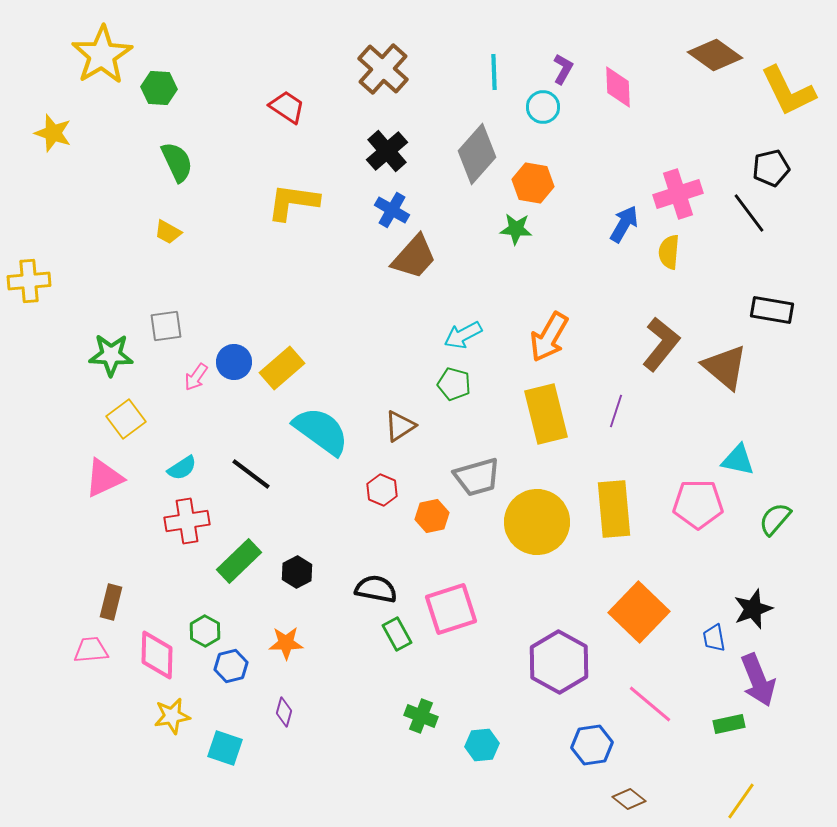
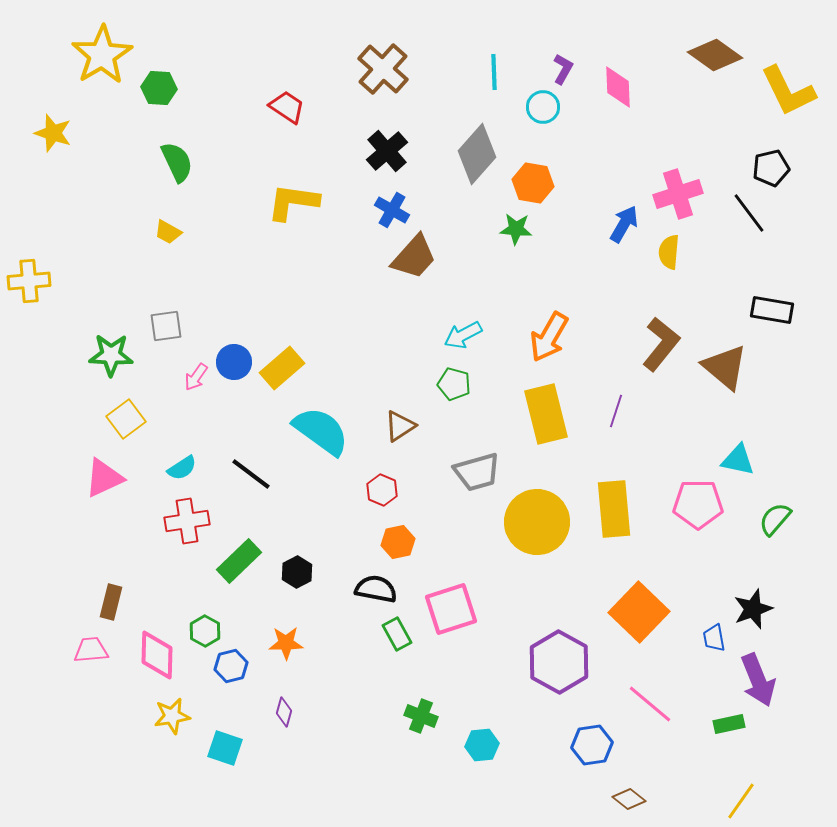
gray trapezoid at (477, 477): moved 5 px up
orange hexagon at (432, 516): moved 34 px left, 26 px down
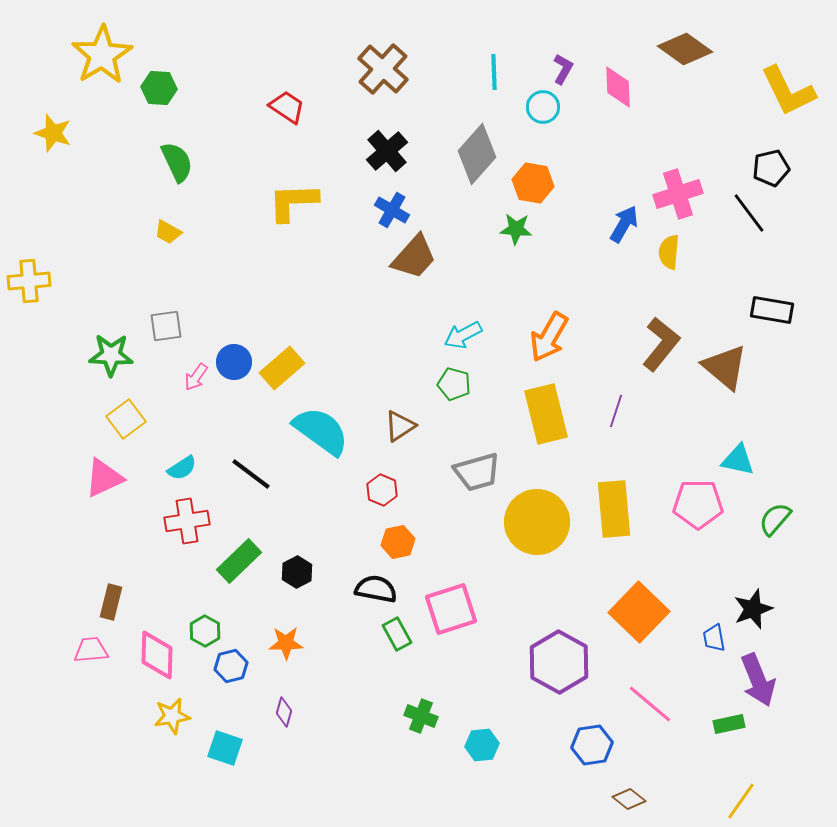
brown diamond at (715, 55): moved 30 px left, 6 px up
yellow L-shape at (293, 202): rotated 10 degrees counterclockwise
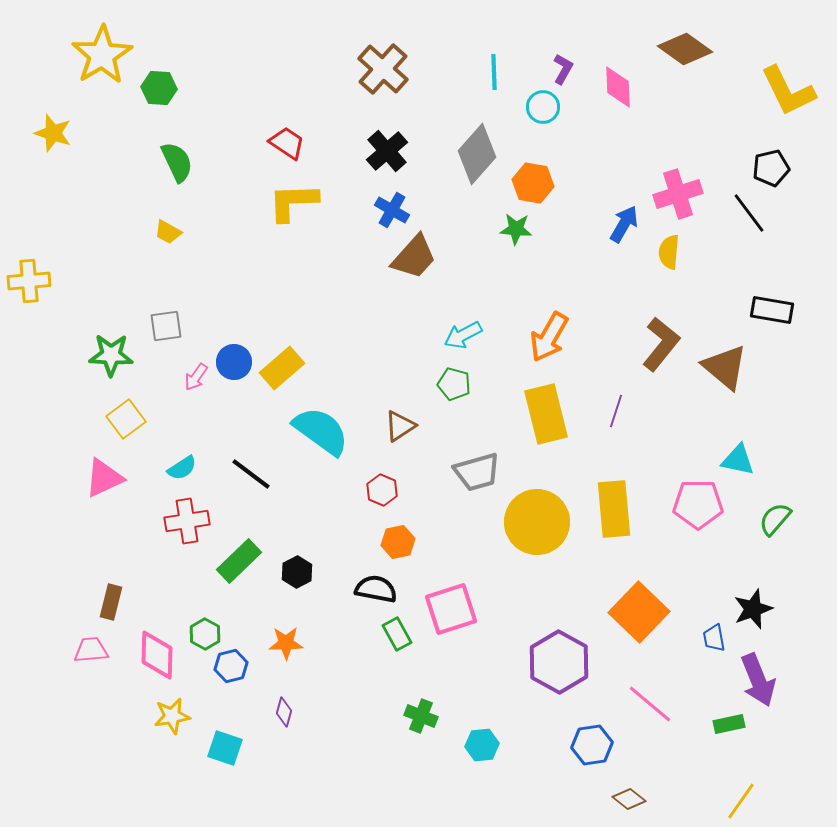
red trapezoid at (287, 107): moved 36 px down
green hexagon at (205, 631): moved 3 px down
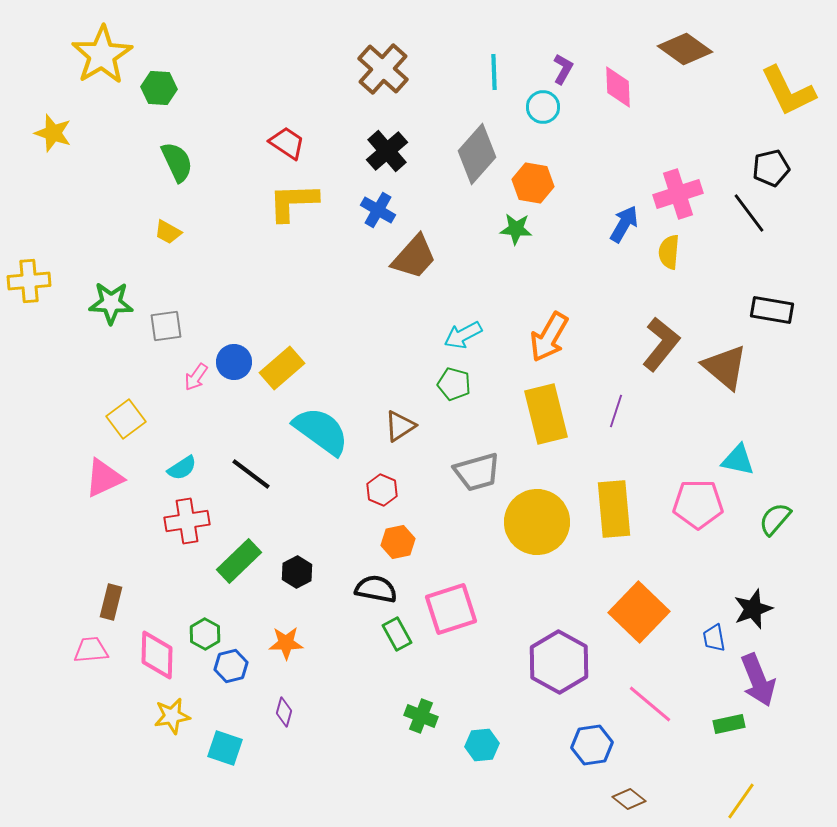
blue cross at (392, 210): moved 14 px left
green star at (111, 355): moved 52 px up
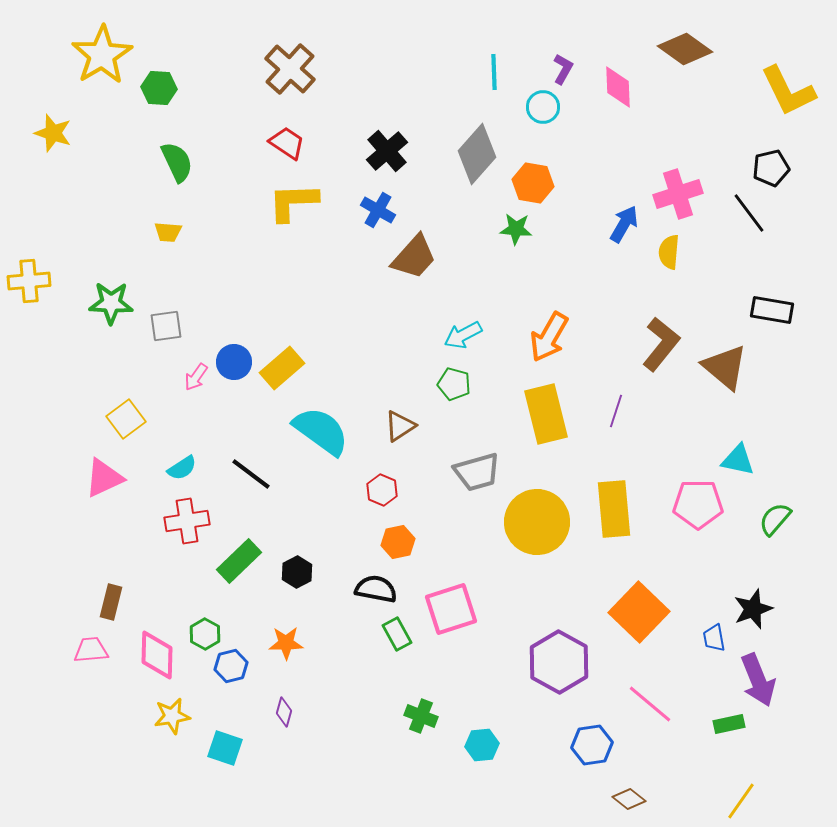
brown cross at (383, 69): moved 93 px left
yellow trapezoid at (168, 232): rotated 24 degrees counterclockwise
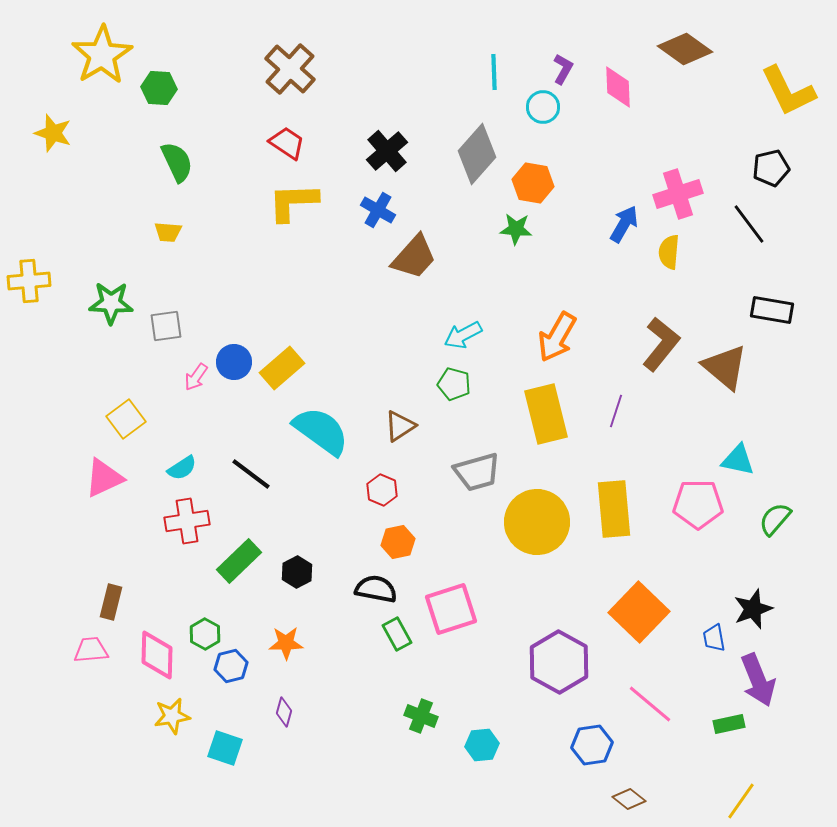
black line at (749, 213): moved 11 px down
orange arrow at (549, 337): moved 8 px right
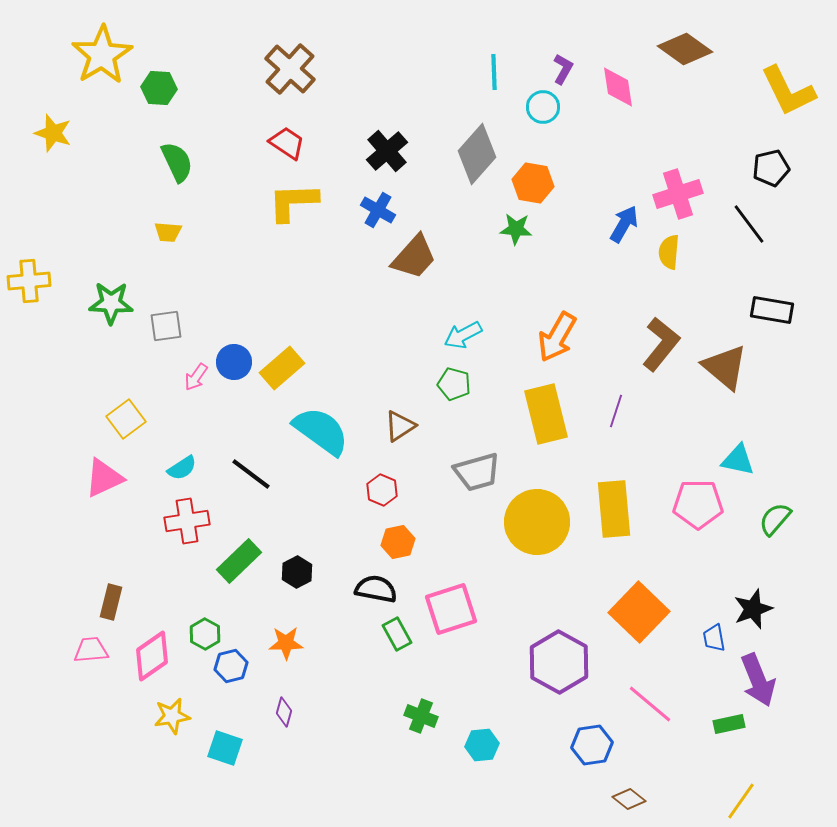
pink diamond at (618, 87): rotated 6 degrees counterclockwise
pink diamond at (157, 655): moved 5 px left, 1 px down; rotated 54 degrees clockwise
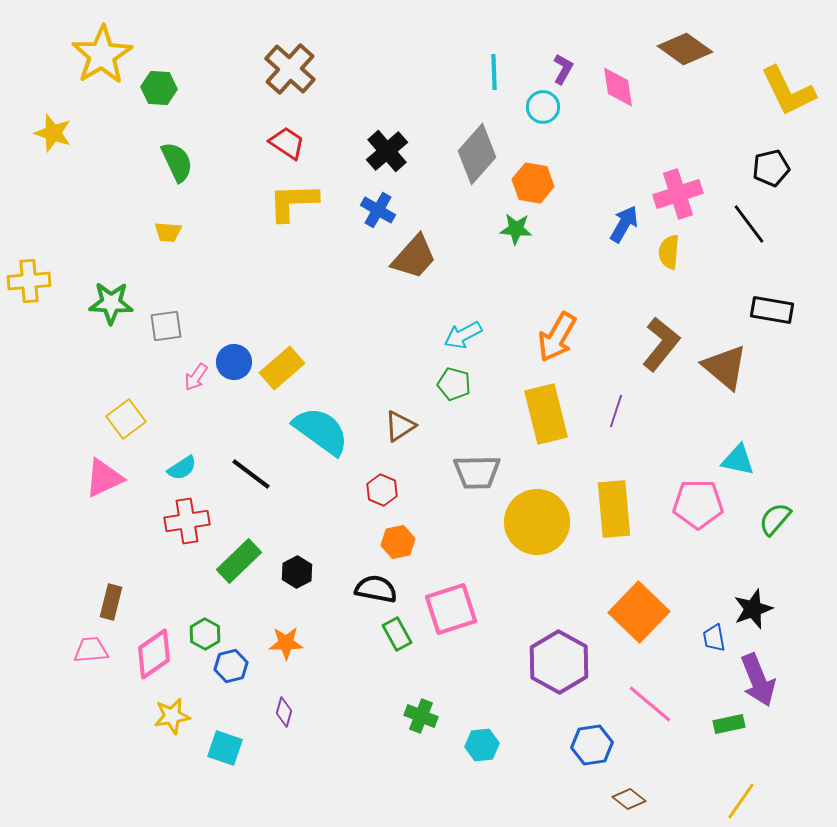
gray trapezoid at (477, 472): rotated 15 degrees clockwise
pink diamond at (152, 656): moved 2 px right, 2 px up
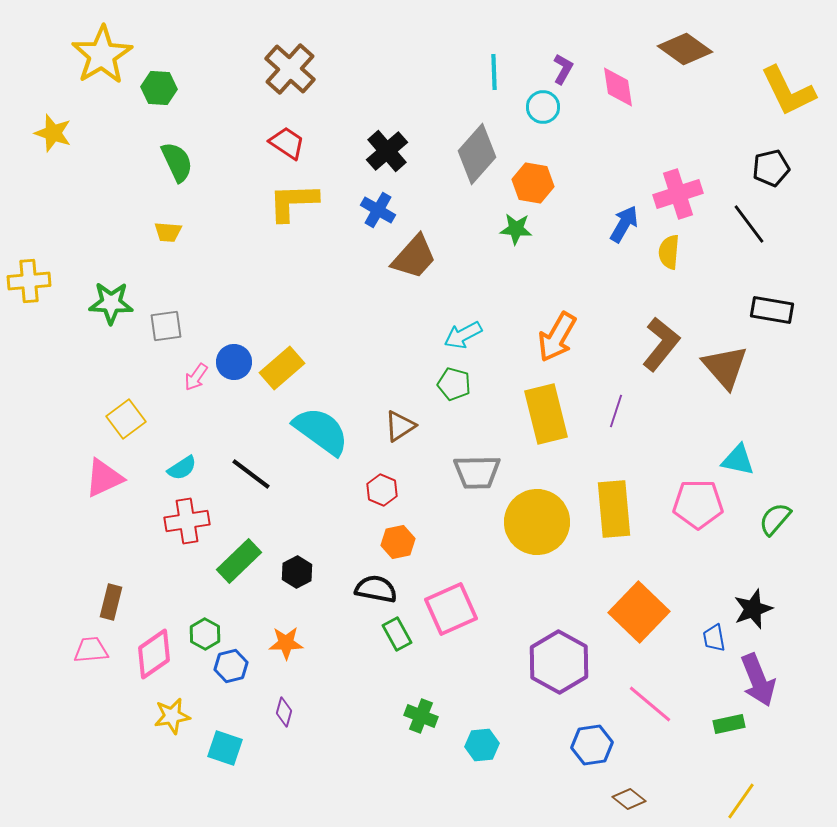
brown triangle at (725, 367): rotated 9 degrees clockwise
pink square at (451, 609): rotated 6 degrees counterclockwise
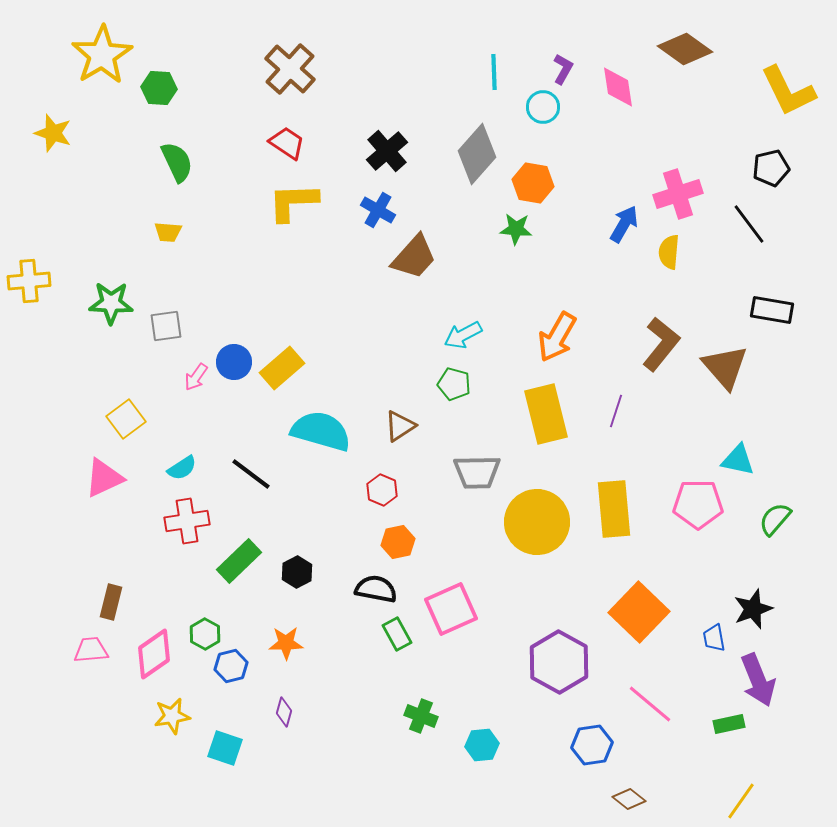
cyan semicircle at (321, 431): rotated 20 degrees counterclockwise
